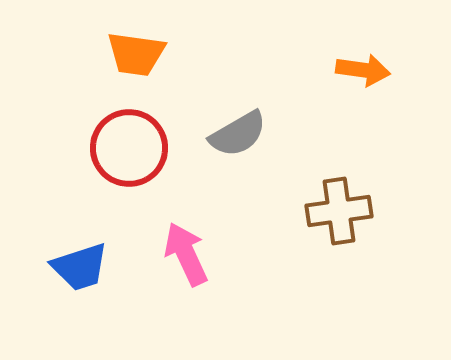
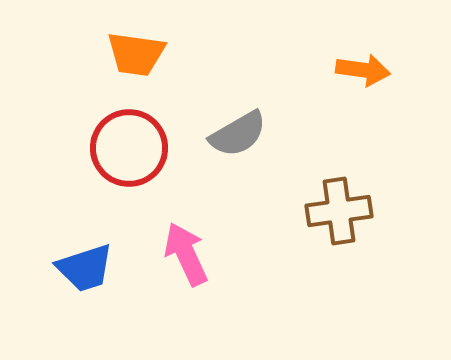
blue trapezoid: moved 5 px right, 1 px down
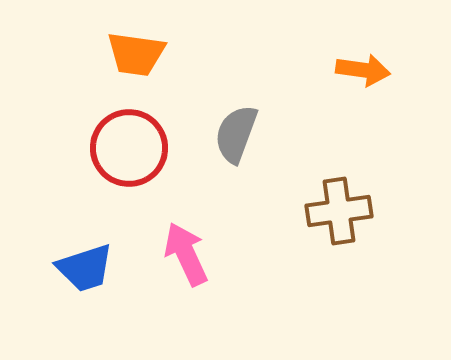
gray semicircle: moved 2 px left; rotated 140 degrees clockwise
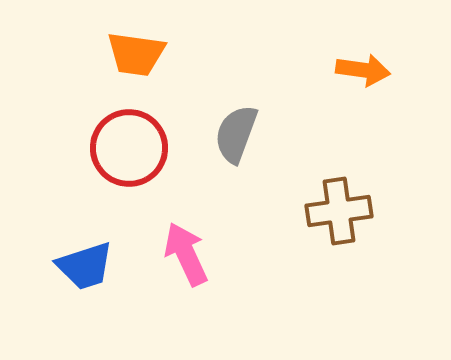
blue trapezoid: moved 2 px up
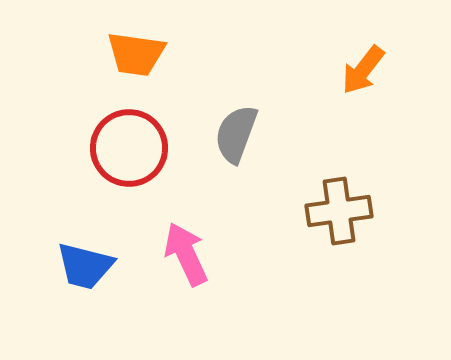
orange arrow: rotated 120 degrees clockwise
blue trapezoid: rotated 32 degrees clockwise
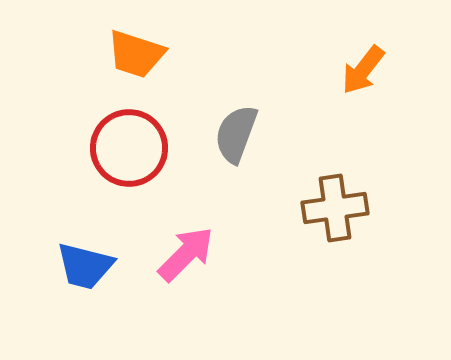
orange trapezoid: rotated 10 degrees clockwise
brown cross: moved 4 px left, 3 px up
pink arrow: rotated 70 degrees clockwise
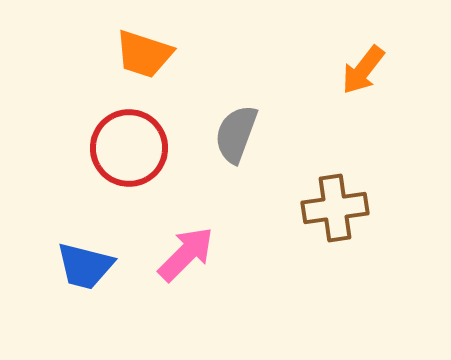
orange trapezoid: moved 8 px right
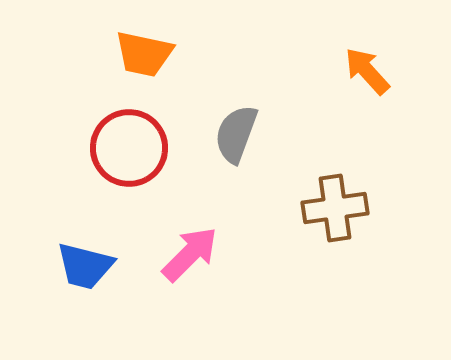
orange trapezoid: rotated 6 degrees counterclockwise
orange arrow: moved 4 px right, 1 px down; rotated 100 degrees clockwise
pink arrow: moved 4 px right
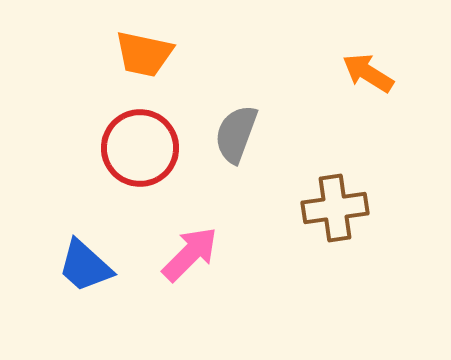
orange arrow: moved 1 px right, 2 px down; rotated 16 degrees counterclockwise
red circle: moved 11 px right
blue trapezoid: rotated 28 degrees clockwise
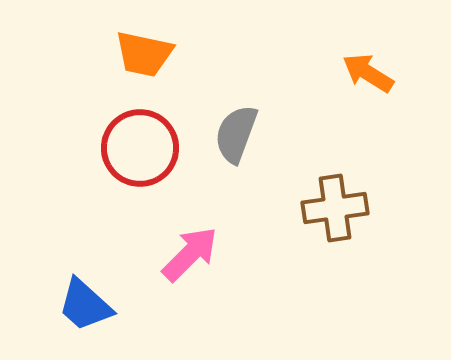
blue trapezoid: moved 39 px down
